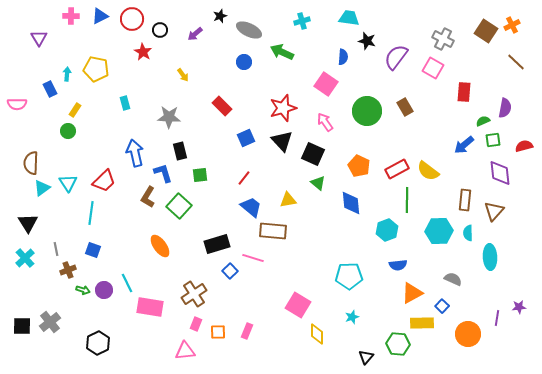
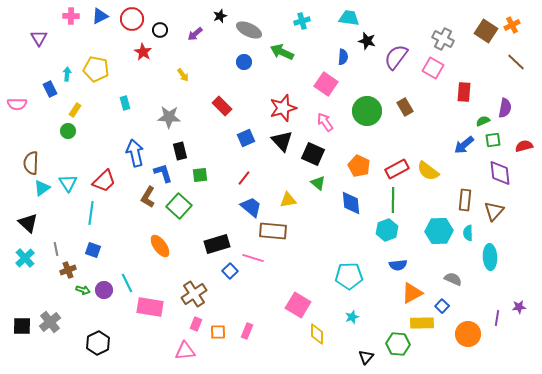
green line at (407, 200): moved 14 px left
black triangle at (28, 223): rotated 15 degrees counterclockwise
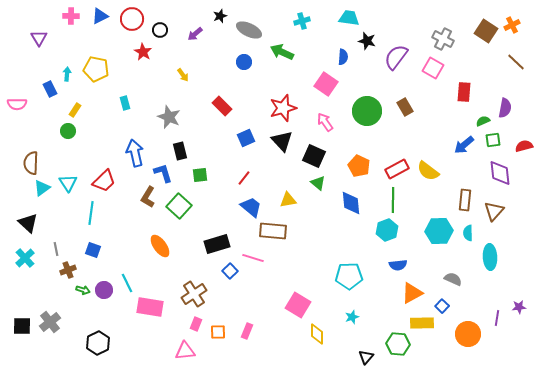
gray star at (169, 117): rotated 20 degrees clockwise
black square at (313, 154): moved 1 px right, 2 px down
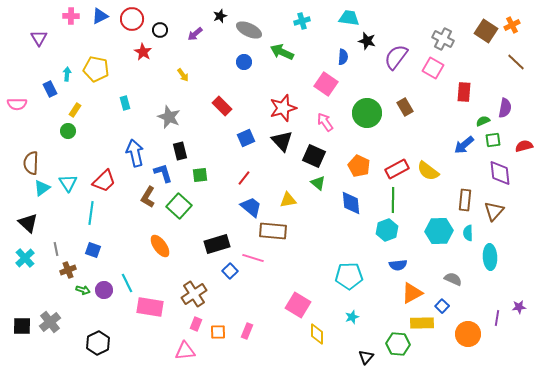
green circle at (367, 111): moved 2 px down
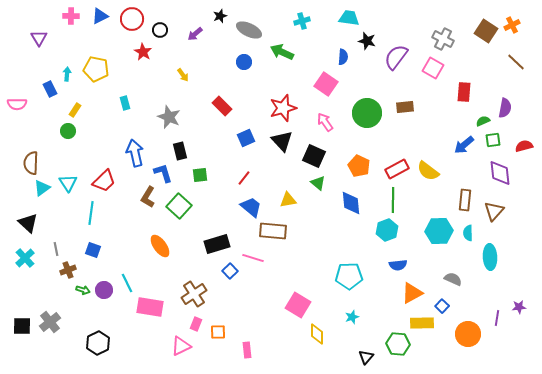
brown rectangle at (405, 107): rotated 66 degrees counterclockwise
pink rectangle at (247, 331): moved 19 px down; rotated 28 degrees counterclockwise
pink triangle at (185, 351): moved 4 px left, 5 px up; rotated 20 degrees counterclockwise
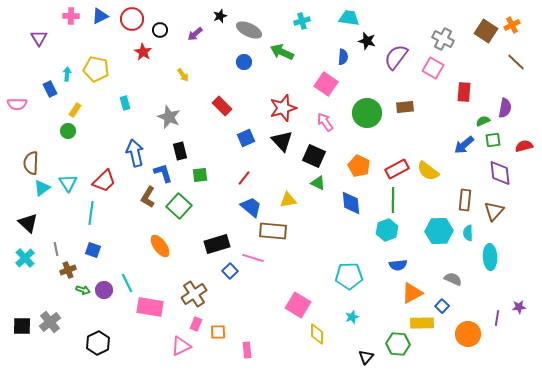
green triangle at (318, 183): rotated 14 degrees counterclockwise
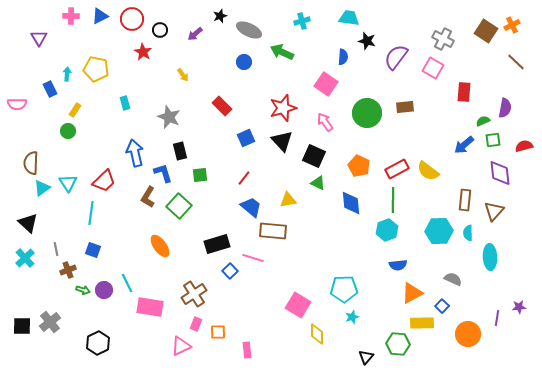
cyan pentagon at (349, 276): moved 5 px left, 13 px down
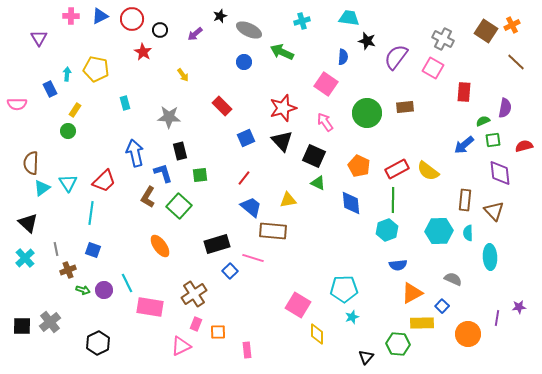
gray star at (169, 117): rotated 20 degrees counterclockwise
brown triangle at (494, 211): rotated 25 degrees counterclockwise
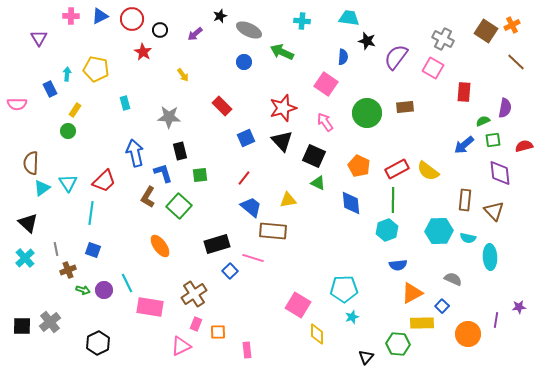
cyan cross at (302, 21): rotated 21 degrees clockwise
cyan semicircle at (468, 233): moved 5 px down; rotated 77 degrees counterclockwise
purple line at (497, 318): moved 1 px left, 2 px down
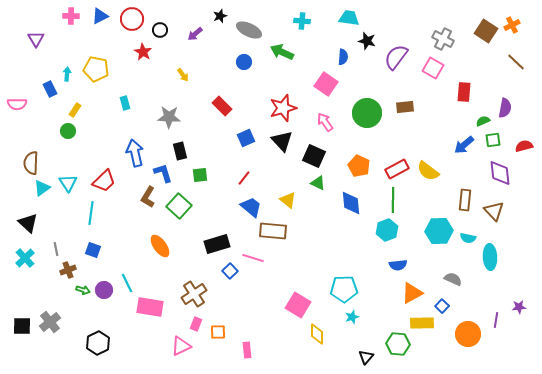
purple triangle at (39, 38): moved 3 px left, 1 px down
yellow triangle at (288, 200): rotated 48 degrees clockwise
